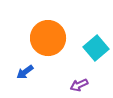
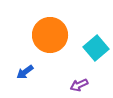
orange circle: moved 2 px right, 3 px up
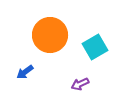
cyan square: moved 1 px left, 1 px up; rotated 10 degrees clockwise
purple arrow: moved 1 px right, 1 px up
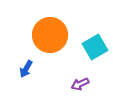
blue arrow: moved 1 px right, 3 px up; rotated 24 degrees counterclockwise
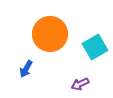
orange circle: moved 1 px up
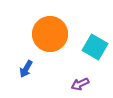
cyan square: rotated 30 degrees counterclockwise
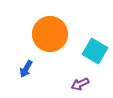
cyan square: moved 4 px down
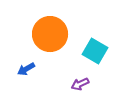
blue arrow: rotated 30 degrees clockwise
